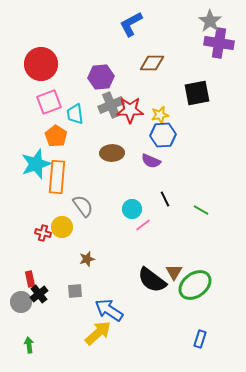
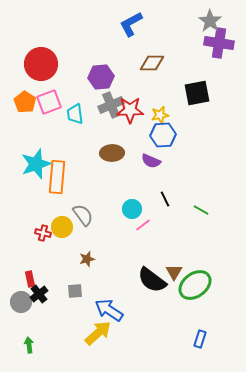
orange pentagon: moved 31 px left, 34 px up
gray semicircle: moved 9 px down
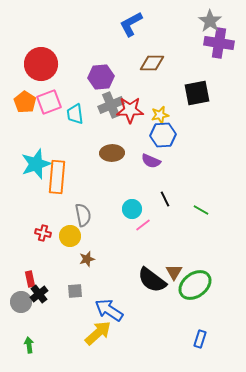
gray semicircle: rotated 25 degrees clockwise
yellow circle: moved 8 px right, 9 px down
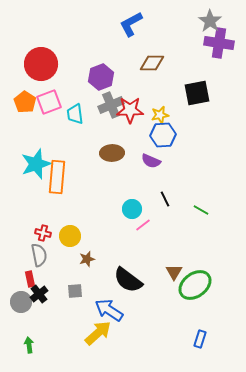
purple hexagon: rotated 15 degrees counterclockwise
gray semicircle: moved 44 px left, 40 px down
black semicircle: moved 24 px left
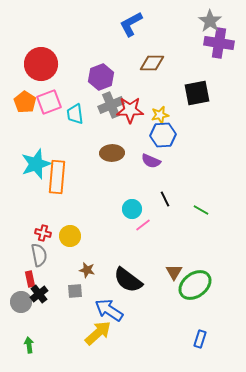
brown star: moved 11 px down; rotated 28 degrees clockwise
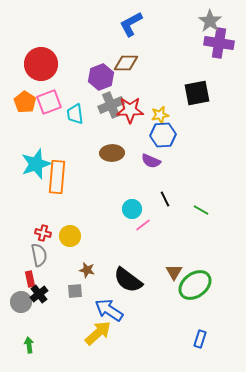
brown diamond: moved 26 px left
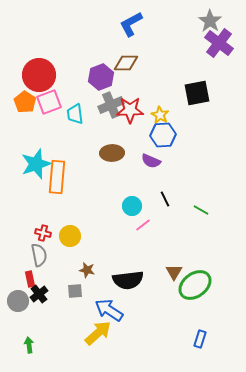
purple cross: rotated 28 degrees clockwise
red circle: moved 2 px left, 11 px down
yellow star: rotated 30 degrees counterclockwise
cyan circle: moved 3 px up
black semicircle: rotated 44 degrees counterclockwise
gray circle: moved 3 px left, 1 px up
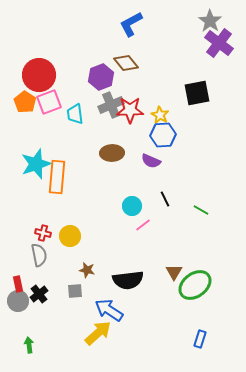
brown diamond: rotated 50 degrees clockwise
red rectangle: moved 12 px left, 5 px down
